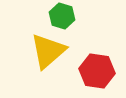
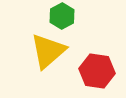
green hexagon: rotated 15 degrees clockwise
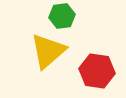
green hexagon: rotated 20 degrees clockwise
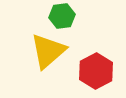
red hexagon: moved 1 px left; rotated 24 degrees clockwise
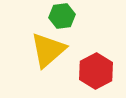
yellow triangle: moved 1 px up
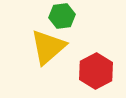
yellow triangle: moved 3 px up
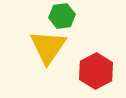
yellow triangle: rotated 15 degrees counterclockwise
